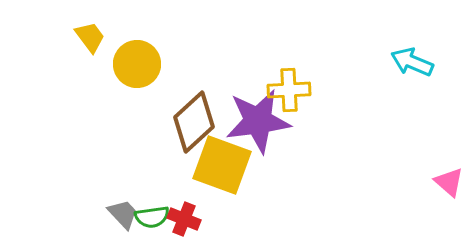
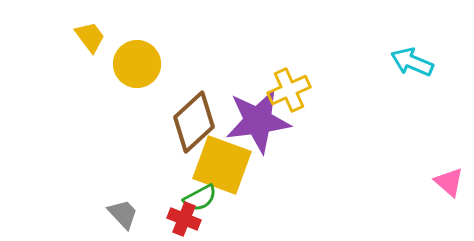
yellow cross: rotated 21 degrees counterclockwise
green semicircle: moved 48 px right, 19 px up; rotated 20 degrees counterclockwise
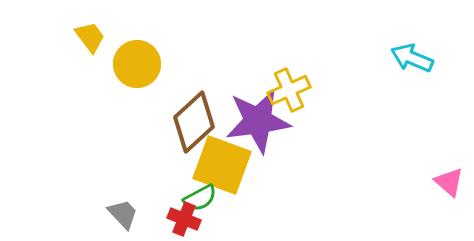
cyan arrow: moved 4 px up
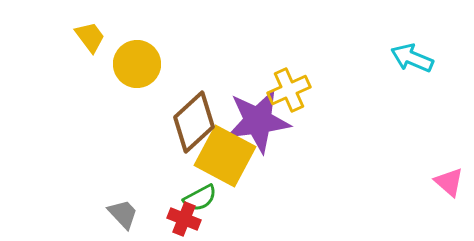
yellow square: moved 3 px right, 9 px up; rotated 8 degrees clockwise
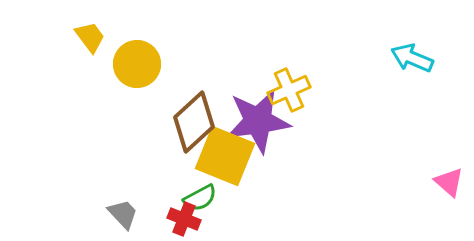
yellow square: rotated 6 degrees counterclockwise
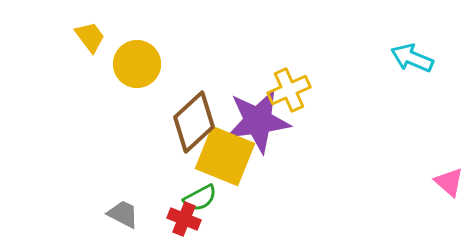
gray trapezoid: rotated 20 degrees counterclockwise
